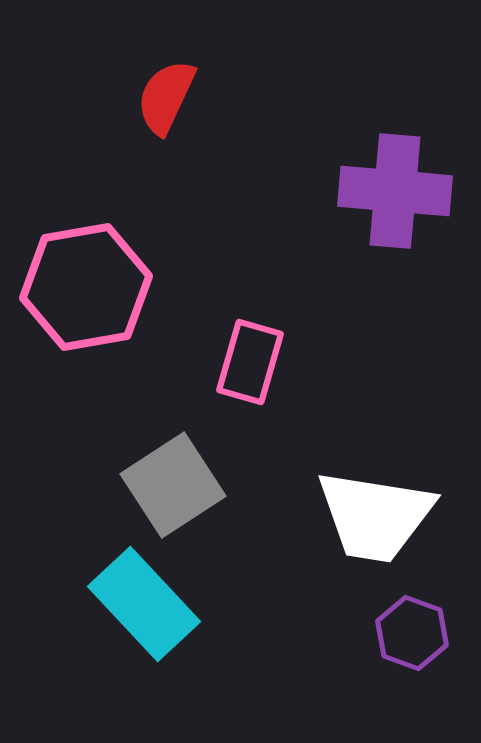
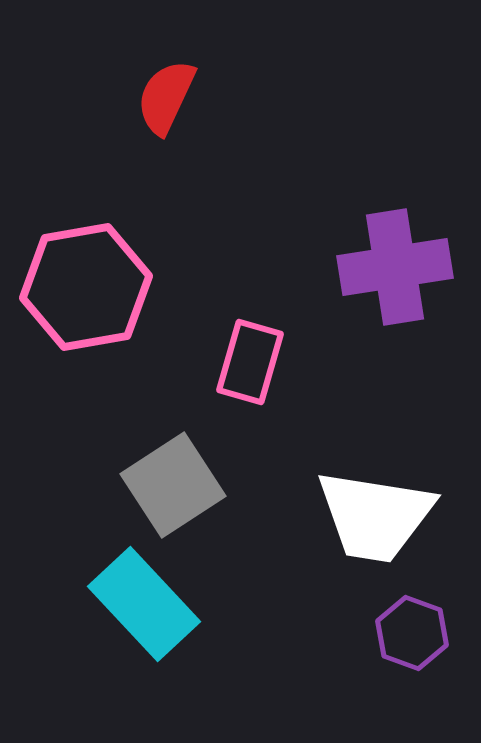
purple cross: moved 76 px down; rotated 14 degrees counterclockwise
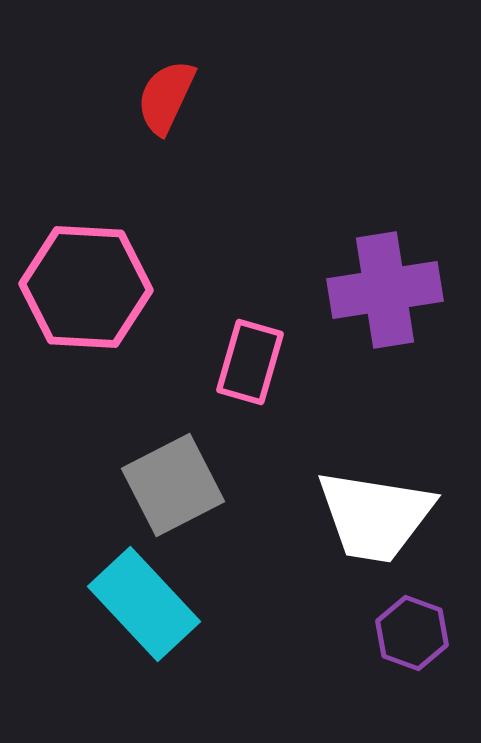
purple cross: moved 10 px left, 23 px down
pink hexagon: rotated 13 degrees clockwise
gray square: rotated 6 degrees clockwise
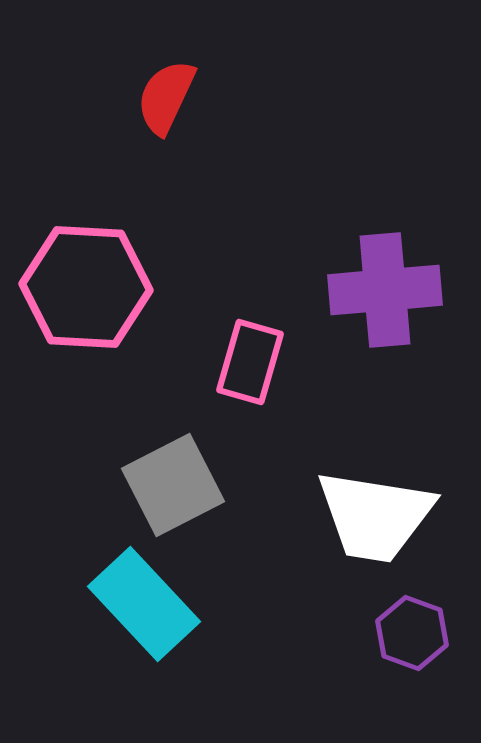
purple cross: rotated 4 degrees clockwise
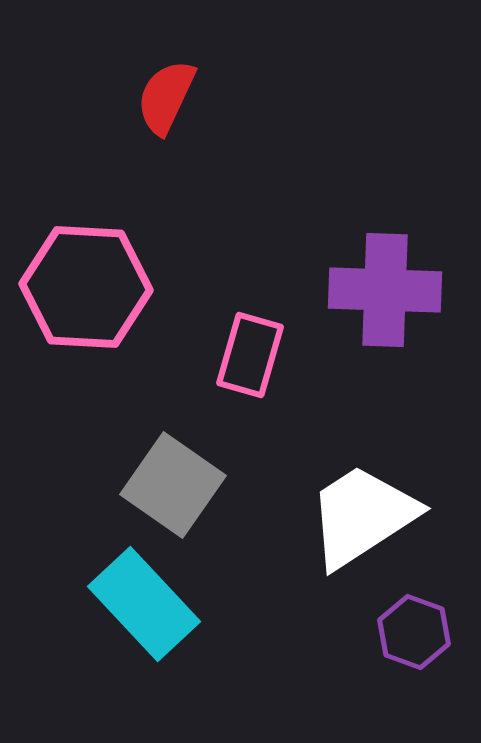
purple cross: rotated 7 degrees clockwise
pink rectangle: moved 7 px up
gray square: rotated 28 degrees counterclockwise
white trapezoid: moved 13 px left; rotated 138 degrees clockwise
purple hexagon: moved 2 px right, 1 px up
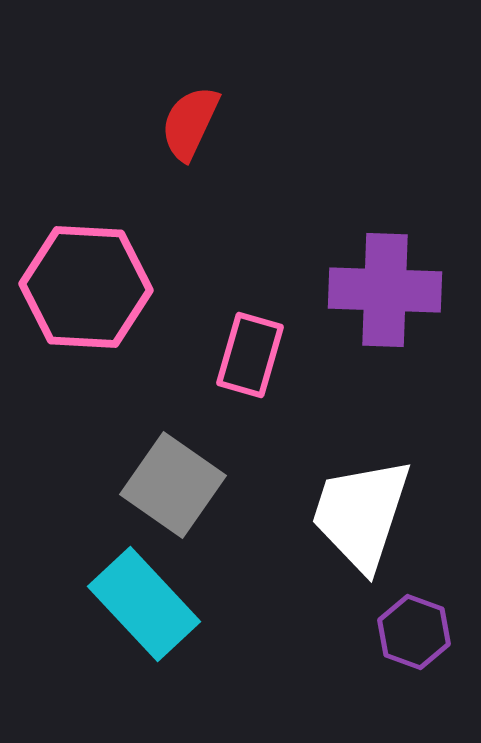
red semicircle: moved 24 px right, 26 px down
white trapezoid: moved 1 px left, 2 px up; rotated 39 degrees counterclockwise
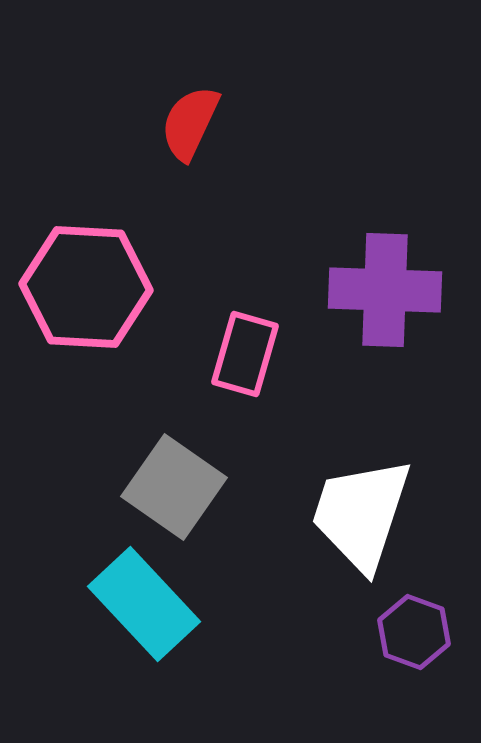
pink rectangle: moved 5 px left, 1 px up
gray square: moved 1 px right, 2 px down
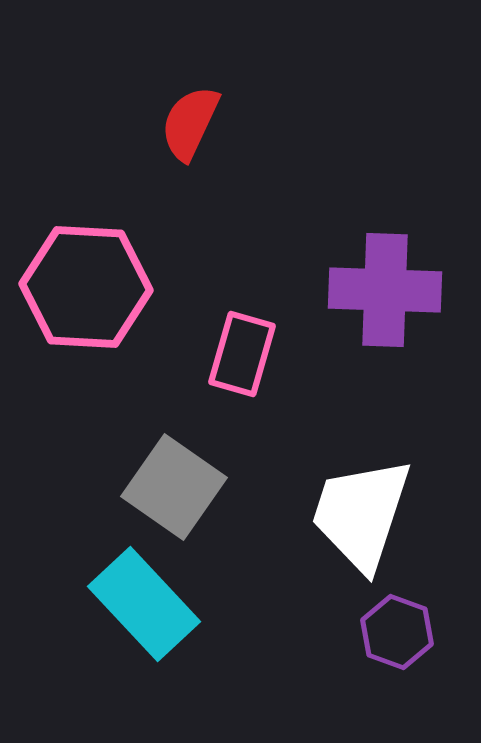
pink rectangle: moved 3 px left
purple hexagon: moved 17 px left
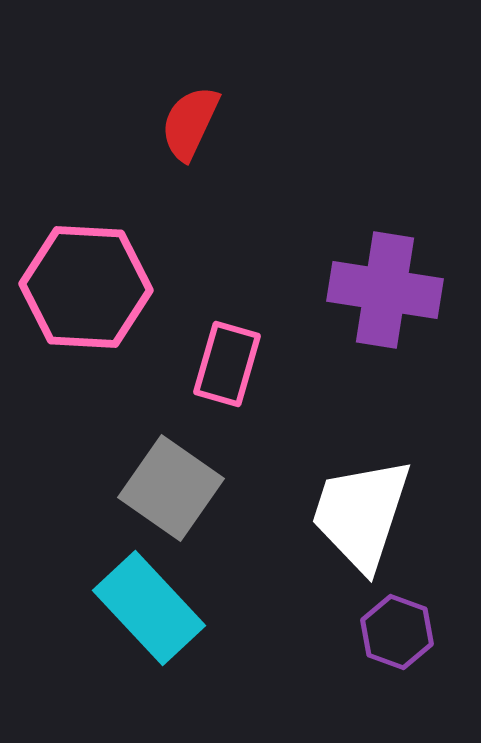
purple cross: rotated 7 degrees clockwise
pink rectangle: moved 15 px left, 10 px down
gray square: moved 3 px left, 1 px down
cyan rectangle: moved 5 px right, 4 px down
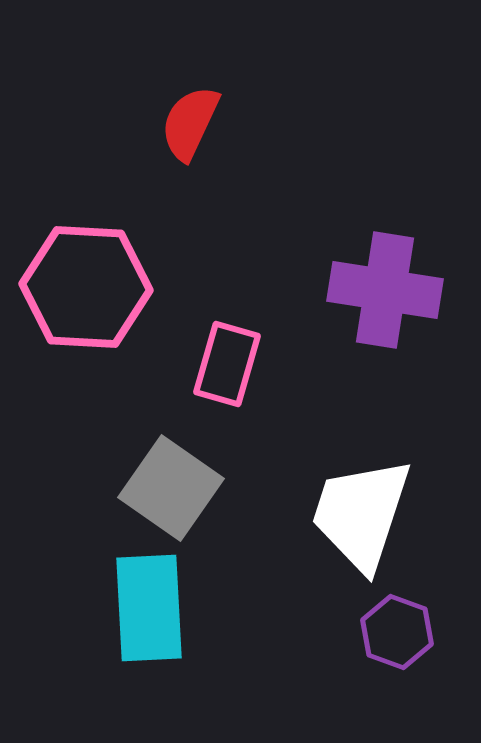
cyan rectangle: rotated 40 degrees clockwise
